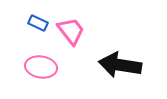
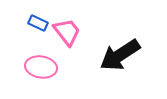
pink trapezoid: moved 4 px left, 1 px down
black arrow: moved 10 px up; rotated 42 degrees counterclockwise
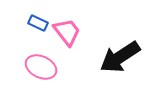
black arrow: moved 2 px down
pink ellipse: rotated 16 degrees clockwise
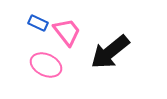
black arrow: moved 10 px left, 5 px up; rotated 6 degrees counterclockwise
pink ellipse: moved 5 px right, 2 px up
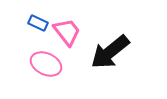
pink ellipse: moved 1 px up
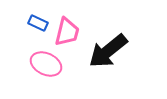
pink trapezoid: rotated 52 degrees clockwise
black arrow: moved 2 px left, 1 px up
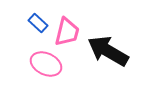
blue rectangle: rotated 18 degrees clockwise
black arrow: rotated 69 degrees clockwise
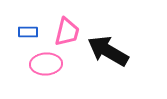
blue rectangle: moved 10 px left, 9 px down; rotated 42 degrees counterclockwise
pink ellipse: rotated 28 degrees counterclockwise
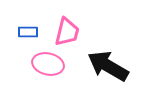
black arrow: moved 15 px down
pink ellipse: moved 2 px right; rotated 16 degrees clockwise
